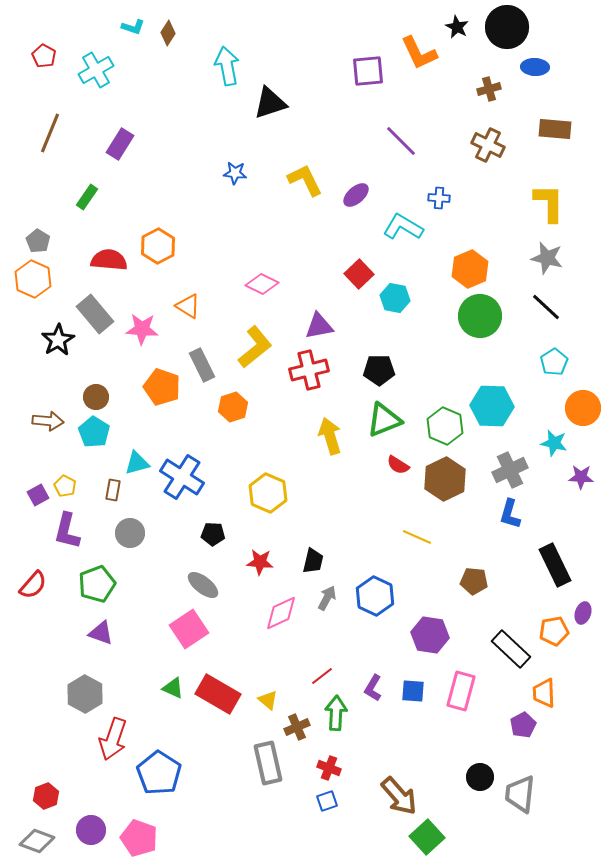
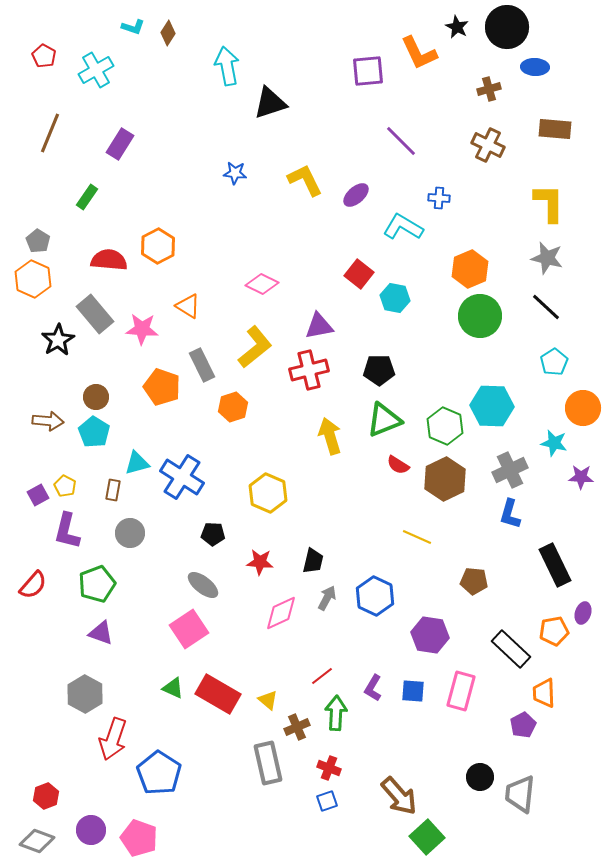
red square at (359, 274): rotated 8 degrees counterclockwise
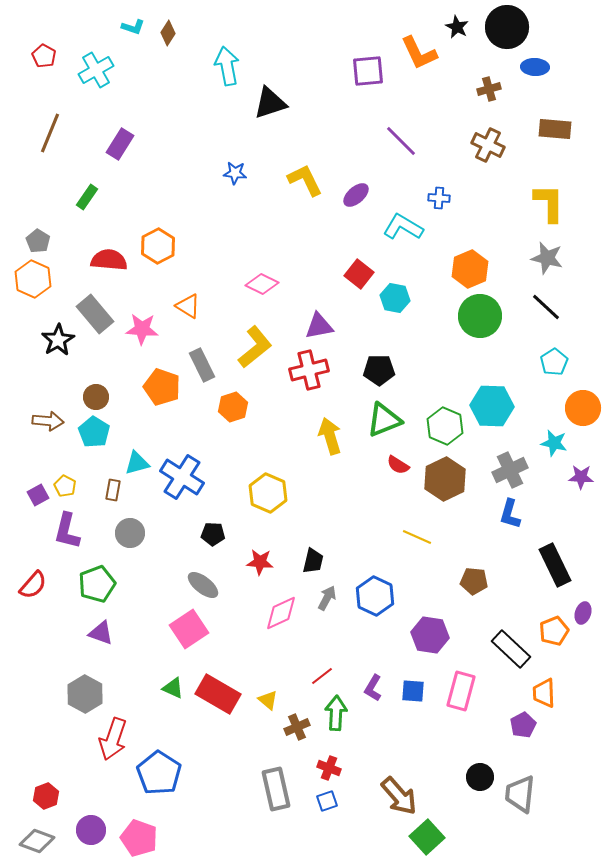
orange pentagon at (554, 631): rotated 12 degrees counterclockwise
gray rectangle at (268, 763): moved 8 px right, 26 px down
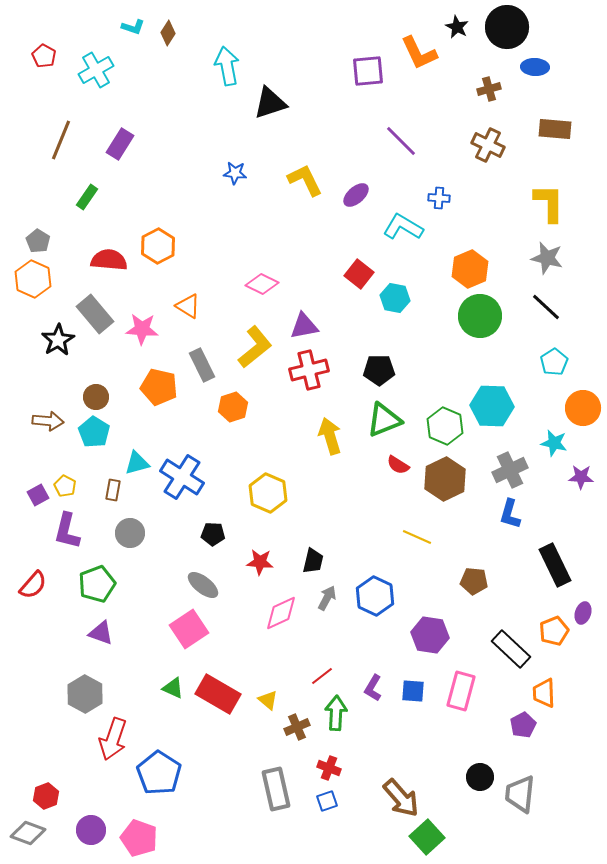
brown line at (50, 133): moved 11 px right, 7 px down
purple triangle at (319, 326): moved 15 px left
orange pentagon at (162, 387): moved 3 px left; rotated 6 degrees counterclockwise
brown arrow at (399, 796): moved 2 px right, 2 px down
gray diamond at (37, 841): moved 9 px left, 8 px up
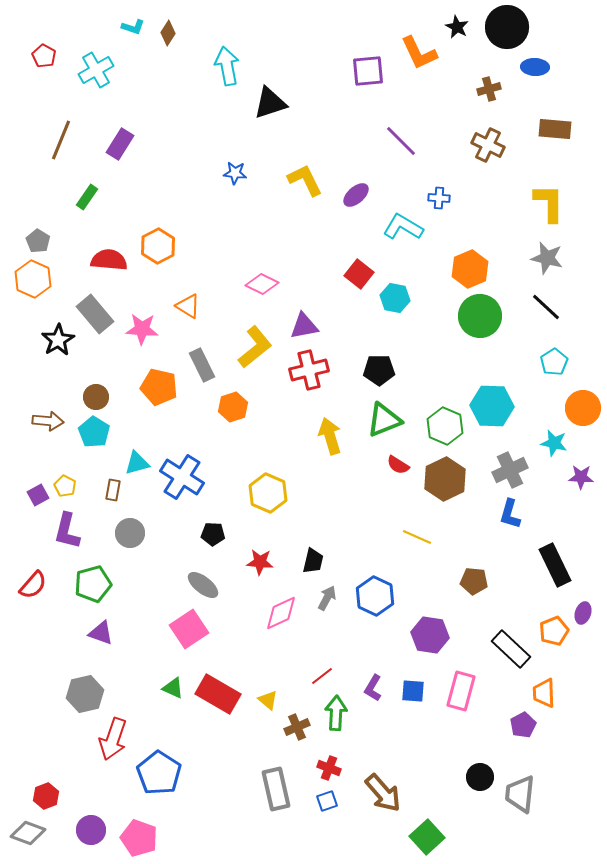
green pentagon at (97, 584): moved 4 px left; rotated 6 degrees clockwise
gray hexagon at (85, 694): rotated 18 degrees clockwise
brown arrow at (401, 798): moved 18 px left, 5 px up
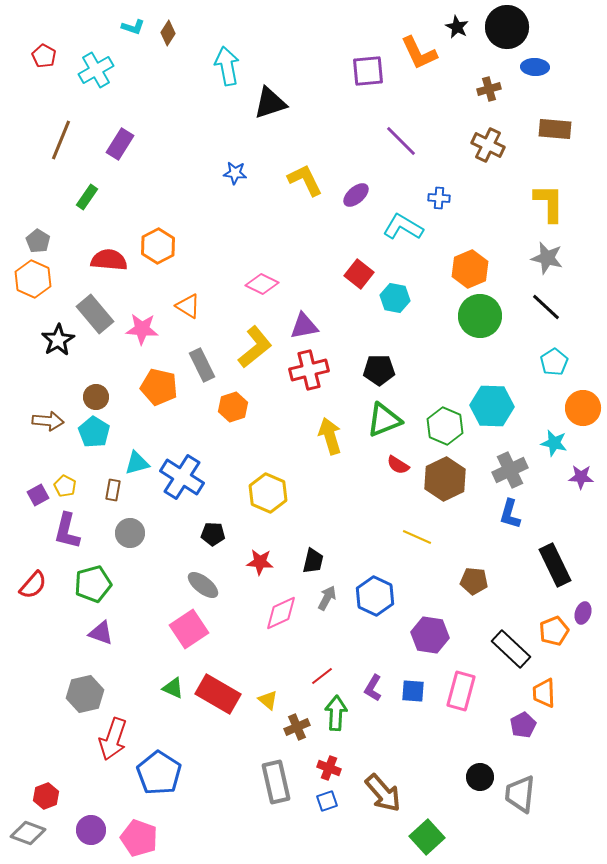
gray rectangle at (276, 789): moved 7 px up
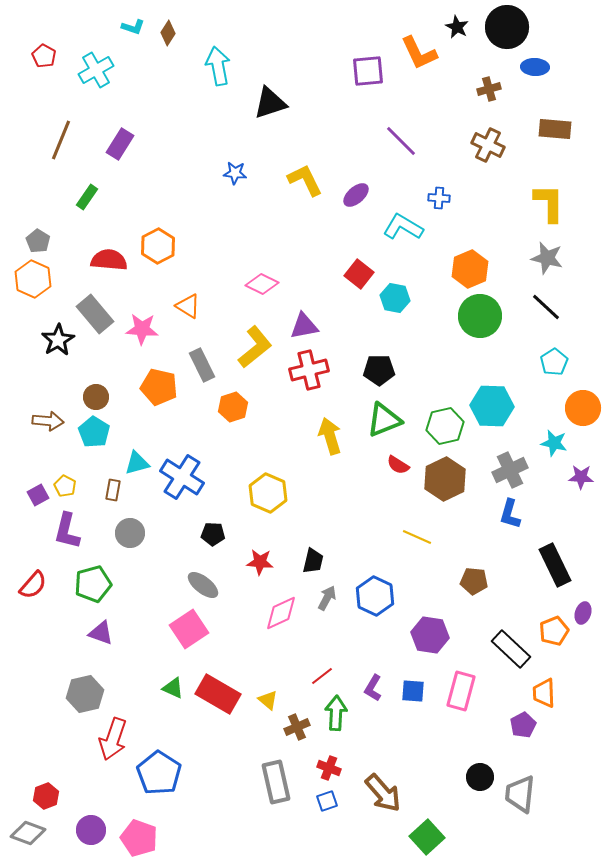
cyan arrow at (227, 66): moved 9 px left
green hexagon at (445, 426): rotated 24 degrees clockwise
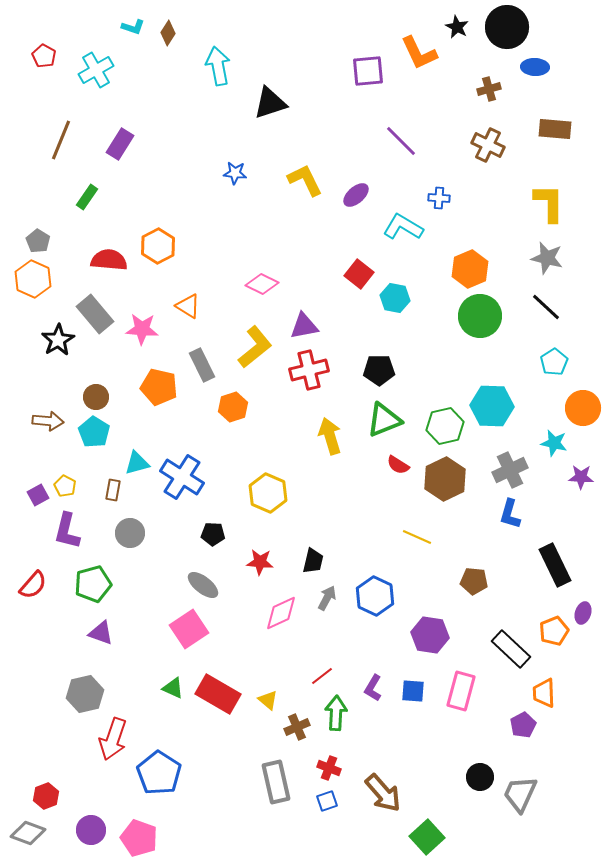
gray trapezoid at (520, 794): rotated 18 degrees clockwise
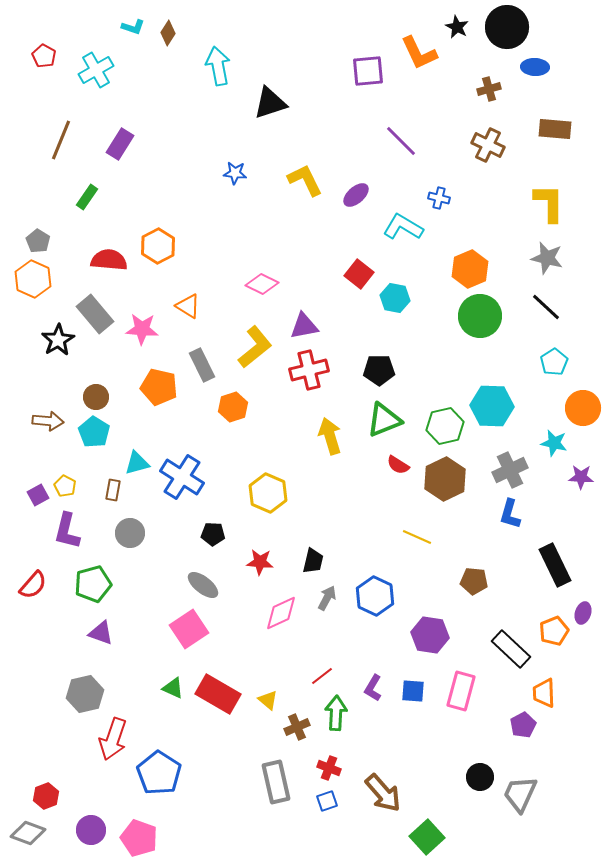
blue cross at (439, 198): rotated 10 degrees clockwise
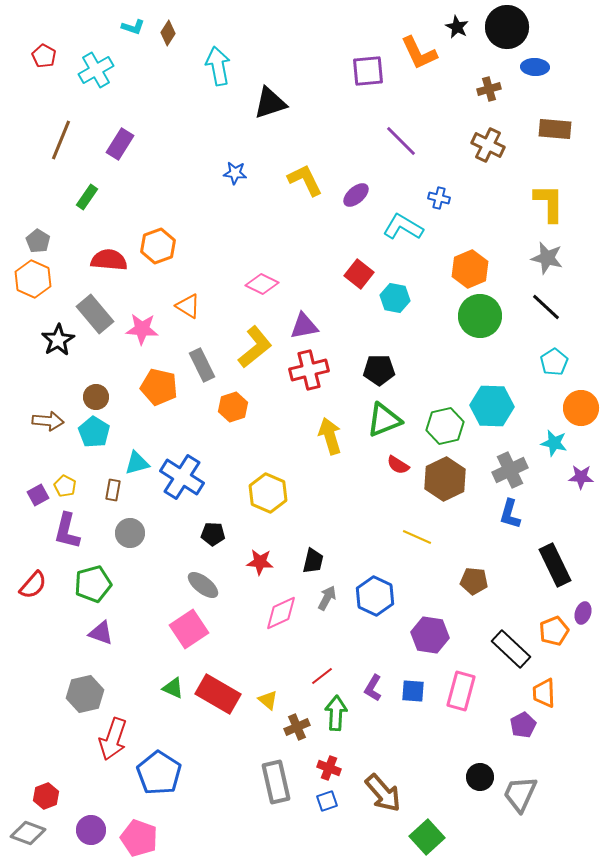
orange hexagon at (158, 246): rotated 8 degrees clockwise
orange circle at (583, 408): moved 2 px left
